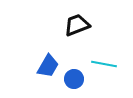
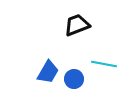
blue trapezoid: moved 6 px down
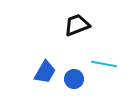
blue trapezoid: moved 3 px left
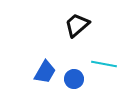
black trapezoid: rotated 20 degrees counterclockwise
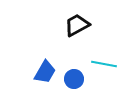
black trapezoid: rotated 12 degrees clockwise
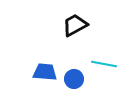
black trapezoid: moved 2 px left
blue trapezoid: rotated 115 degrees counterclockwise
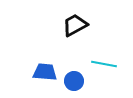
blue circle: moved 2 px down
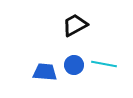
blue circle: moved 16 px up
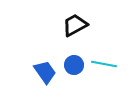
blue trapezoid: rotated 50 degrees clockwise
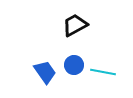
cyan line: moved 1 px left, 8 px down
